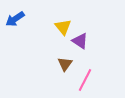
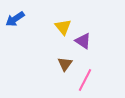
purple triangle: moved 3 px right
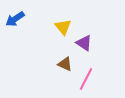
purple triangle: moved 1 px right, 2 px down
brown triangle: rotated 42 degrees counterclockwise
pink line: moved 1 px right, 1 px up
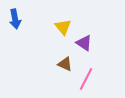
blue arrow: rotated 66 degrees counterclockwise
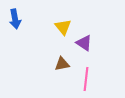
brown triangle: moved 3 px left; rotated 35 degrees counterclockwise
pink line: rotated 20 degrees counterclockwise
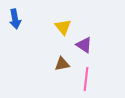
purple triangle: moved 2 px down
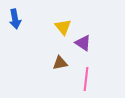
purple triangle: moved 1 px left, 2 px up
brown triangle: moved 2 px left, 1 px up
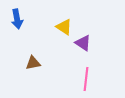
blue arrow: moved 2 px right
yellow triangle: moved 1 px right; rotated 18 degrees counterclockwise
brown triangle: moved 27 px left
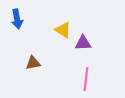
yellow triangle: moved 1 px left, 3 px down
purple triangle: rotated 36 degrees counterclockwise
